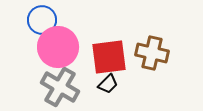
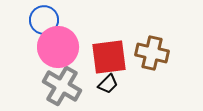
blue circle: moved 2 px right
gray cross: moved 2 px right, 1 px up
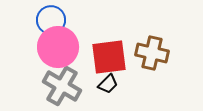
blue circle: moved 7 px right
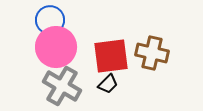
blue circle: moved 1 px left
pink circle: moved 2 px left
red square: moved 2 px right, 1 px up
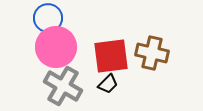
blue circle: moved 2 px left, 2 px up
gray cross: moved 1 px right
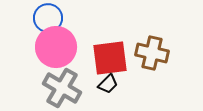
red square: moved 1 px left, 2 px down
gray cross: moved 1 px left, 2 px down
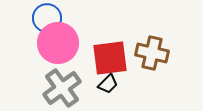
blue circle: moved 1 px left
pink circle: moved 2 px right, 4 px up
gray cross: rotated 24 degrees clockwise
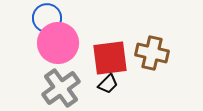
gray cross: moved 1 px left
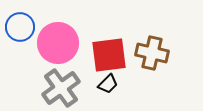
blue circle: moved 27 px left, 9 px down
red square: moved 1 px left, 3 px up
